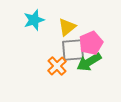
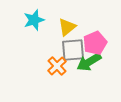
pink pentagon: moved 4 px right
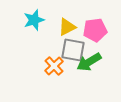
yellow triangle: rotated 12 degrees clockwise
pink pentagon: moved 13 px up; rotated 15 degrees clockwise
gray square: rotated 15 degrees clockwise
orange cross: moved 3 px left
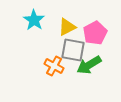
cyan star: rotated 20 degrees counterclockwise
pink pentagon: moved 3 px down; rotated 20 degrees counterclockwise
green arrow: moved 3 px down
orange cross: rotated 18 degrees counterclockwise
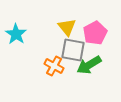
cyan star: moved 18 px left, 14 px down
yellow triangle: rotated 42 degrees counterclockwise
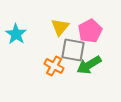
yellow triangle: moved 7 px left; rotated 18 degrees clockwise
pink pentagon: moved 5 px left, 2 px up
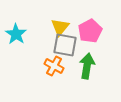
gray square: moved 8 px left, 5 px up
green arrow: moved 2 px left, 1 px down; rotated 130 degrees clockwise
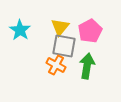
cyan star: moved 4 px right, 4 px up
gray square: moved 1 px left, 1 px down
orange cross: moved 2 px right, 1 px up
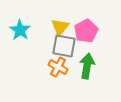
pink pentagon: moved 4 px left
orange cross: moved 2 px right, 2 px down
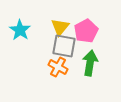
green arrow: moved 3 px right, 3 px up
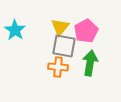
cyan star: moved 5 px left
orange cross: rotated 24 degrees counterclockwise
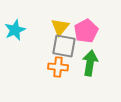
cyan star: rotated 15 degrees clockwise
